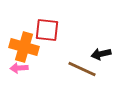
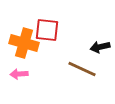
orange cross: moved 4 px up
black arrow: moved 1 px left, 7 px up
pink arrow: moved 6 px down
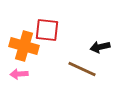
orange cross: moved 3 px down
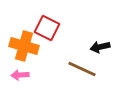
red square: moved 2 px up; rotated 20 degrees clockwise
pink arrow: moved 1 px right, 1 px down
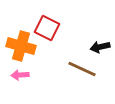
orange cross: moved 3 px left
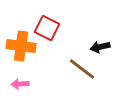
orange cross: rotated 8 degrees counterclockwise
brown line: rotated 12 degrees clockwise
pink arrow: moved 9 px down
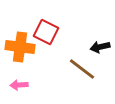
red square: moved 1 px left, 4 px down
orange cross: moved 1 px left, 1 px down
pink arrow: moved 1 px left, 1 px down
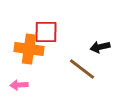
red square: rotated 25 degrees counterclockwise
orange cross: moved 9 px right, 2 px down
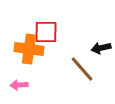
black arrow: moved 1 px right, 1 px down
brown line: rotated 12 degrees clockwise
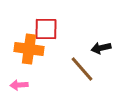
red square: moved 3 px up
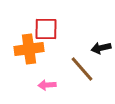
orange cross: rotated 16 degrees counterclockwise
pink arrow: moved 28 px right
